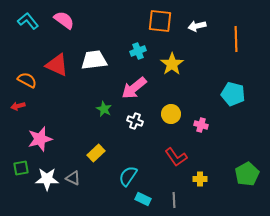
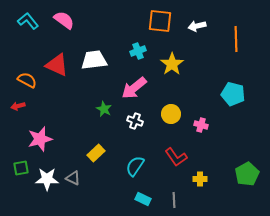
cyan semicircle: moved 7 px right, 10 px up
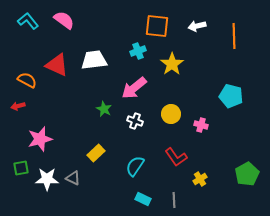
orange square: moved 3 px left, 5 px down
orange line: moved 2 px left, 3 px up
cyan pentagon: moved 2 px left, 2 px down
yellow cross: rotated 32 degrees counterclockwise
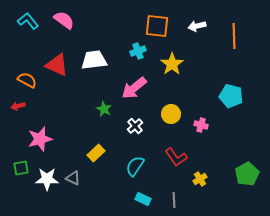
white cross: moved 5 px down; rotated 28 degrees clockwise
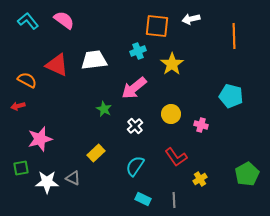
white arrow: moved 6 px left, 7 px up
white star: moved 3 px down
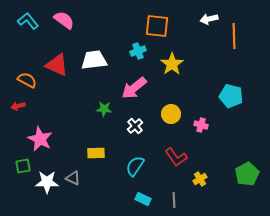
white arrow: moved 18 px right
green star: rotated 21 degrees counterclockwise
pink star: rotated 30 degrees counterclockwise
yellow rectangle: rotated 42 degrees clockwise
green square: moved 2 px right, 2 px up
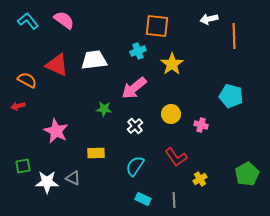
pink star: moved 16 px right, 8 px up
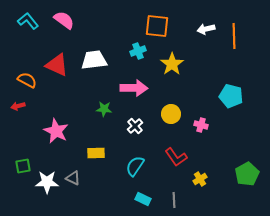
white arrow: moved 3 px left, 10 px down
pink arrow: rotated 140 degrees counterclockwise
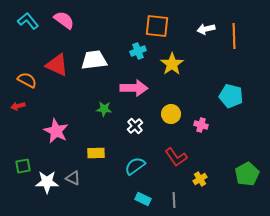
cyan semicircle: rotated 20 degrees clockwise
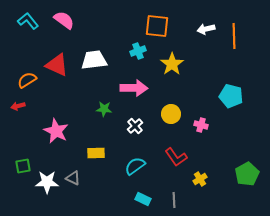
orange semicircle: rotated 60 degrees counterclockwise
